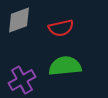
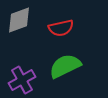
green semicircle: rotated 20 degrees counterclockwise
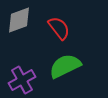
red semicircle: moved 2 px left; rotated 115 degrees counterclockwise
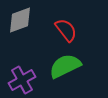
gray diamond: moved 1 px right
red semicircle: moved 7 px right, 2 px down
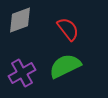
red semicircle: moved 2 px right, 1 px up
purple cross: moved 7 px up
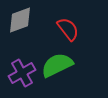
green semicircle: moved 8 px left, 1 px up
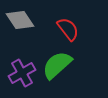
gray diamond: rotated 76 degrees clockwise
green semicircle: rotated 16 degrees counterclockwise
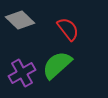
gray diamond: rotated 12 degrees counterclockwise
